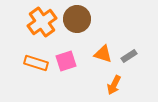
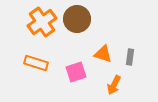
gray rectangle: moved 1 px right, 1 px down; rotated 49 degrees counterclockwise
pink square: moved 10 px right, 11 px down
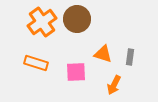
pink square: rotated 15 degrees clockwise
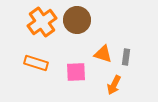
brown circle: moved 1 px down
gray rectangle: moved 4 px left
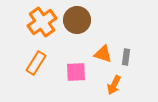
orange rectangle: rotated 75 degrees counterclockwise
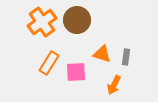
orange triangle: moved 1 px left
orange rectangle: moved 13 px right
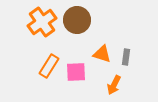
orange rectangle: moved 3 px down
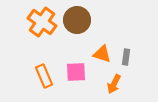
orange cross: rotated 20 degrees counterclockwise
orange rectangle: moved 5 px left, 10 px down; rotated 55 degrees counterclockwise
orange arrow: moved 1 px up
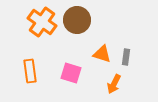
pink square: moved 5 px left, 1 px down; rotated 20 degrees clockwise
orange rectangle: moved 14 px left, 5 px up; rotated 15 degrees clockwise
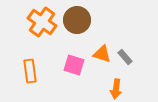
gray rectangle: moved 1 px left; rotated 49 degrees counterclockwise
pink square: moved 3 px right, 8 px up
orange arrow: moved 2 px right, 5 px down; rotated 18 degrees counterclockwise
